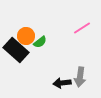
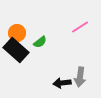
pink line: moved 2 px left, 1 px up
orange circle: moved 9 px left, 3 px up
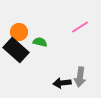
orange circle: moved 2 px right, 1 px up
green semicircle: rotated 128 degrees counterclockwise
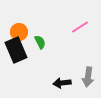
green semicircle: rotated 48 degrees clockwise
black rectangle: rotated 25 degrees clockwise
gray arrow: moved 8 px right
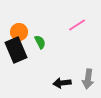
pink line: moved 3 px left, 2 px up
gray arrow: moved 2 px down
